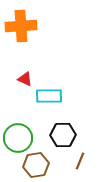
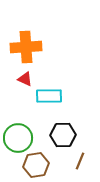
orange cross: moved 5 px right, 21 px down
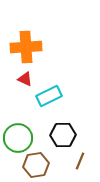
cyan rectangle: rotated 25 degrees counterclockwise
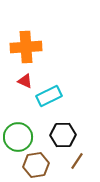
red triangle: moved 2 px down
green circle: moved 1 px up
brown line: moved 3 px left; rotated 12 degrees clockwise
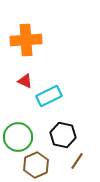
orange cross: moved 7 px up
black hexagon: rotated 15 degrees clockwise
brown hexagon: rotated 15 degrees counterclockwise
